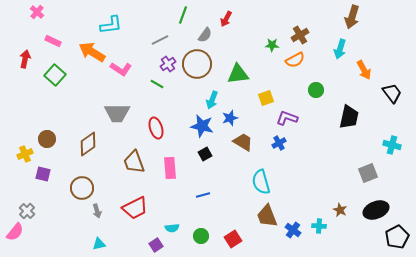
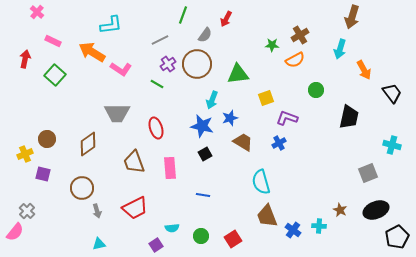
blue line at (203, 195): rotated 24 degrees clockwise
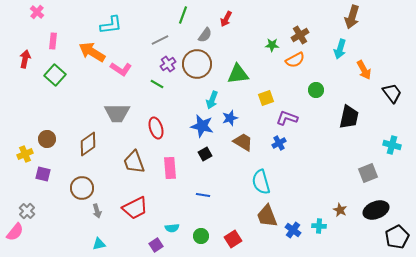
pink rectangle at (53, 41): rotated 70 degrees clockwise
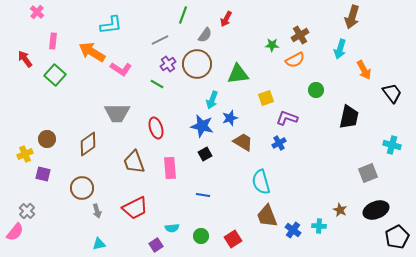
red arrow at (25, 59): rotated 48 degrees counterclockwise
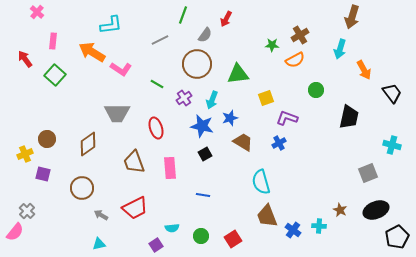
purple cross at (168, 64): moved 16 px right, 34 px down
gray arrow at (97, 211): moved 4 px right, 4 px down; rotated 136 degrees clockwise
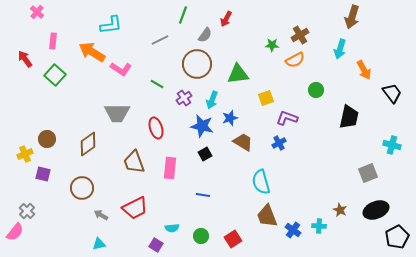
pink rectangle at (170, 168): rotated 10 degrees clockwise
purple square at (156, 245): rotated 24 degrees counterclockwise
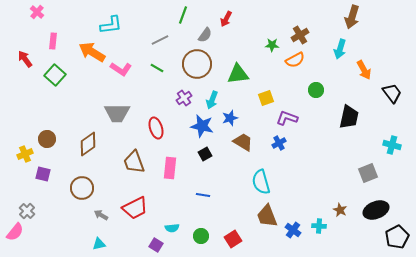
green line at (157, 84): moved 16 px up
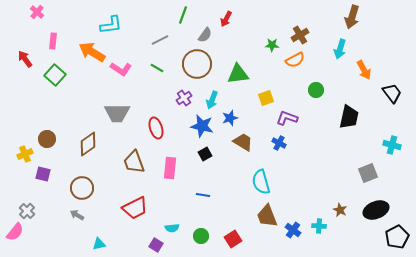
blue cross at (279, 143): rotated 32 degrees counterclockwise
gray arrow at (101, 215): moved 24 px left
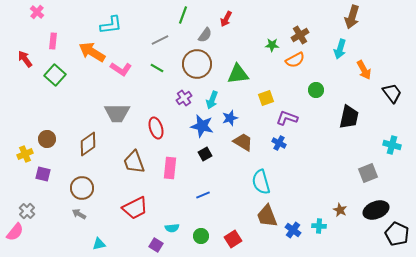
blue line at (203, 195): rotated 32 degrees counterclockwise
gray arrow at (77, 215): moved 2 px right, 1 px up
black pentagon at (397, 237): moved 3 px up; rotated 20 degrees counterclockwise
